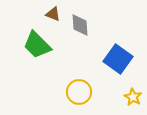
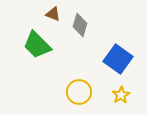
gray diamond: rotated 20 degrees clockwise
yellow star: moved 12 px left, 2 px up; rotated 12 degrees clockwise
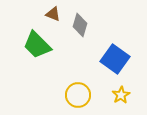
blue square: moved 3 px left
yellow circle: moved 1 px left, 3 px down
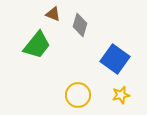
green trapezoid: rotated 96 degrees counterclockwise
yellow star: rotated 18 degrees clockwise
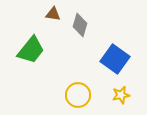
brown triangle: rotated 14 degrees counterclockwise
green trapezoid: moved 6 px left, 5 px down
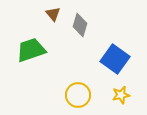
brown triangle: rotated 42 degrees clockwise
green trapezoid: rotated 148 degrees counterclockwise
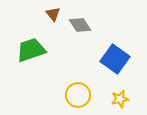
gray diamond: rotated 50 degrees counterclockwise
yellow star: moved 1 px left, 4 px down
